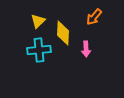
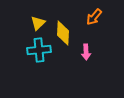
yellow triangle: moved 2 px down
pink arrow: moved 3 px down
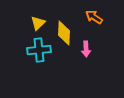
orange arrow: rotated 84 degrees clockwise
yellow diamond: moved 1 px right
pink arrow: moved 3 px up
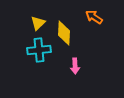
pink arrow: moved 11 px left, 17 px down
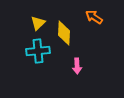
cyan cross: moved 1 px left, 1 px down
pink arrow: moved 2 px right
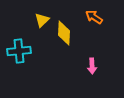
yellow triangle: moved 4 px right, 3 px up
cyan cross: moved 19 px left
pink arrow: moved 15 px right
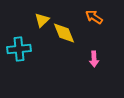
yellow diamond: rotated 25 degrees counterclockwise
cyan cross: moved 2 px up
pink arrow: moved 2 px right, 7 px up
